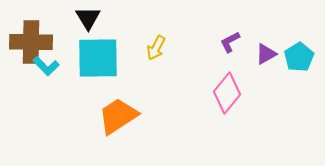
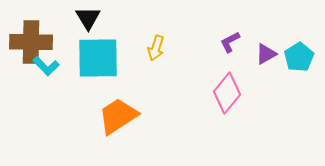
yellow arrow: rotated 10 degrees counterclockwise
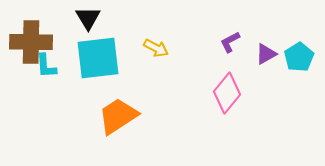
yellow arrow: rotated 80 degrees counterclockwise
cyan square: rotated 6 degrees counterclockwise
cyan L-shape: rotated 40 degrees clockwise
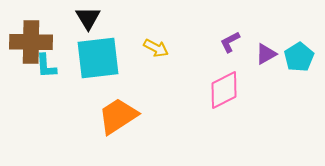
pink diamond: moved 3 px left, 3 px up; rotated 24 degrees clockwise
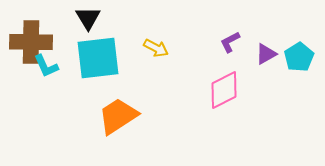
cyan L-shape: rotated 20 degrees counterclockwise
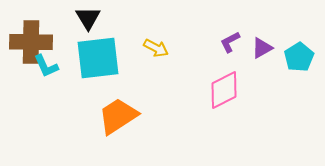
purple triangle: moved 4 px left, 6 px up
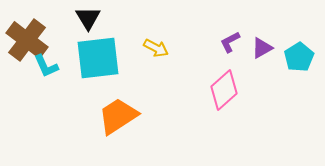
brown cross: moved 4 px left, 2 px up; rotated 36 degrees clockwise
pink diamond: rotated 15 degrees counterclockwise
